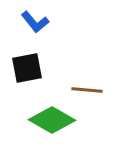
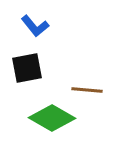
blue L-shape: moved 4 px down
green diamond: moved 2 px up
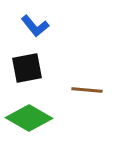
green diamond: moved 23 px left
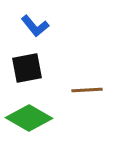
brown line: rotated 8 degrees counterclockwise
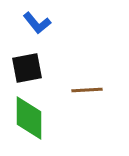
blue L-shape: moved 2 px right, 3 px up
green diamond: rotated 60 degrees clockwise
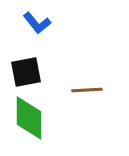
black square: moved 1 px left, 4 px down
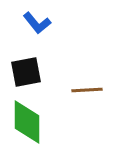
green diamond: moved 2 px left, 4 px down
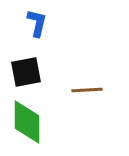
blue L-shape: rotated 128 degrees counterclockwise
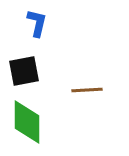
black square: moved 2 px left, 1 px up
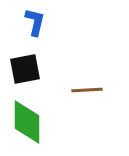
blue L-shape: moved 2 px left, 1 px up
black square: moved 1 px right, 2 px up
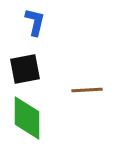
green diamond: moved 4 px up
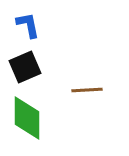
blue L-shape: moved 7 px left, 3 px down; rotated 24 degrees counterclockwise
black square: moved 2 px up; rotated 12 degrees counterclockwise
